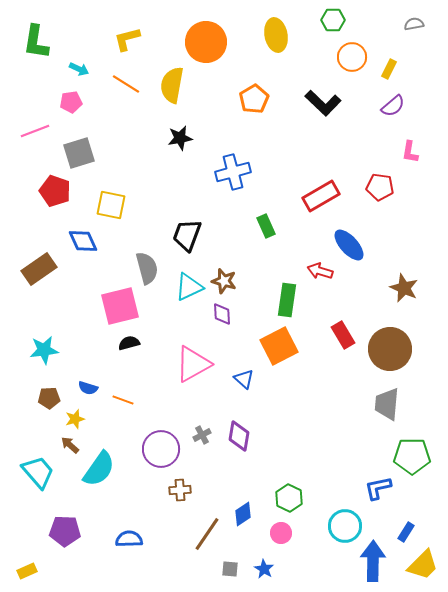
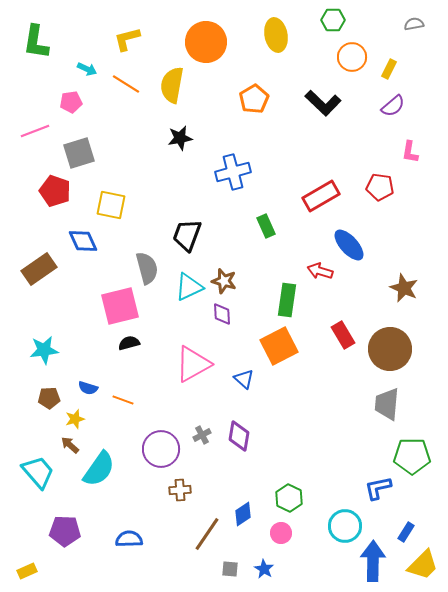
cyan arrow at (79, 69): moved 8 px right
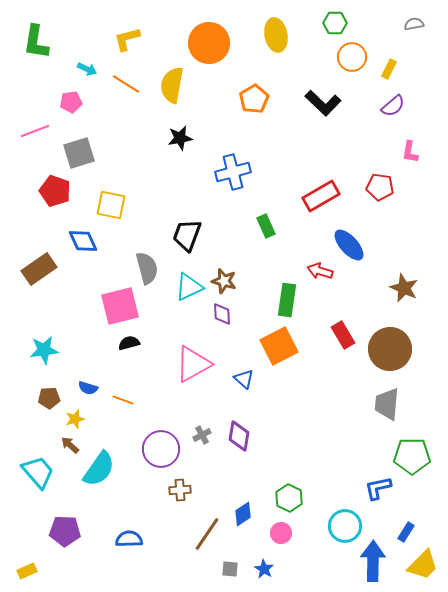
green hexagon at (333, 20): moved 2 px right, 3 px down
orange circle at (206, 42): moved 3 px right, 1 px down
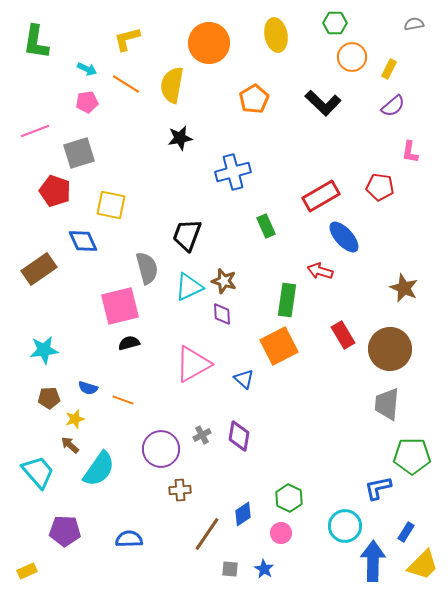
pink pentagon at (71, 102): moved 16 px right
blue ellipse at (349, 245): moved 5 px left, 8 px up
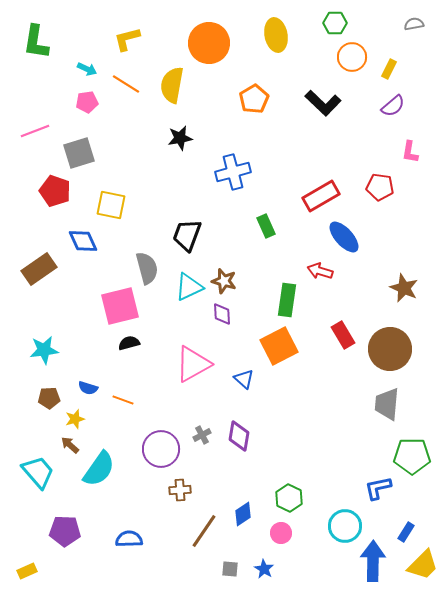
brown line at (207, 534): moved 3 px left, 3 px up
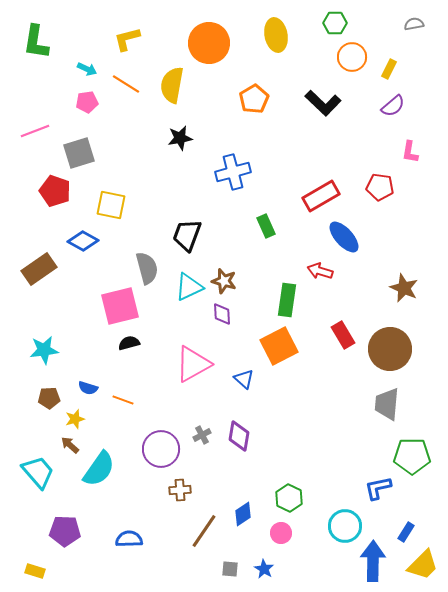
blue diamond at (83, 241): rotated 36 degrees counterclockwise
yellow rectangle at (27, 571): moved 8 px right; rotated 42 degrees clockwise
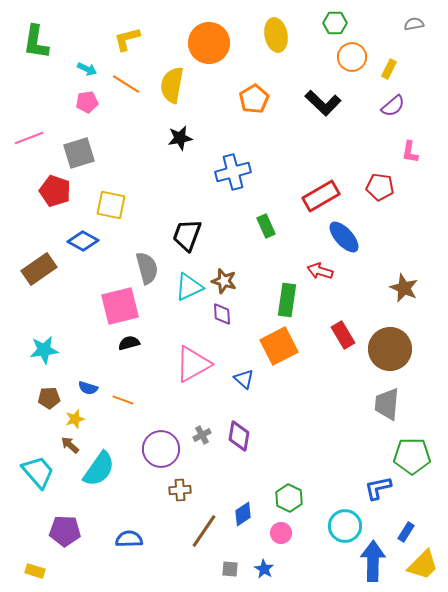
pink line at (35, 131): moved 6 px left, 7 px down
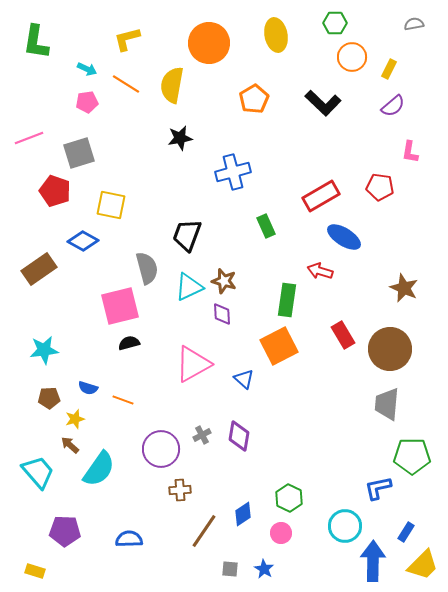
blue ellipse at (344, 237): rotated 16 degrees counterclockwise
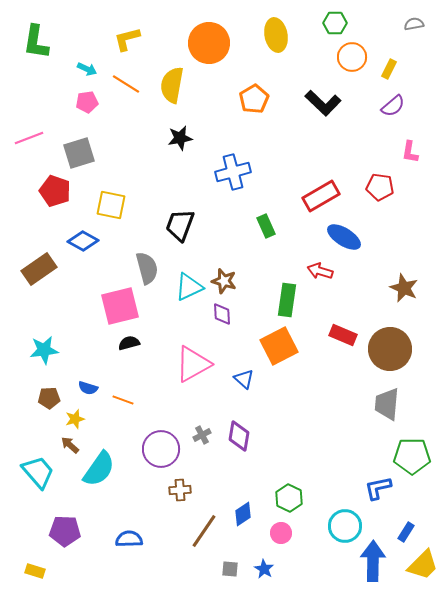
black trapezoid at (187, 235): moved 7 px left, 10 px up
red rectangle at (343, 335): rotated 36 degrees counterclockwise
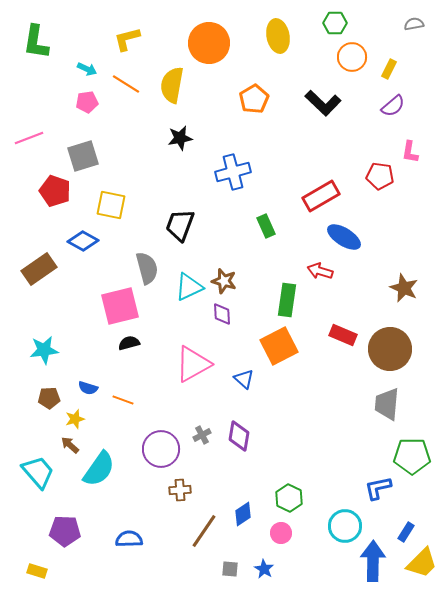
yellow ellipse at (276, 35): moved 2 px right, 1 px down
gray square at (79, 153): moved 4 px right, 3 px down
red pentagon at (380, 187): moved 11 px up
yellow trapezoid at (423, 565): moved 1 px left, 2 px up
yellow rectangle at (35, 571): moved 2 px right
